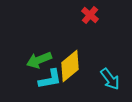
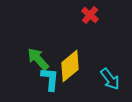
green arrow: moved 1 px left, 1 px up; rotated 70 degrees clockwise
cyan L-shape: rotated 75 degrees counterclockwise
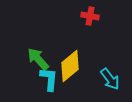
red cross: moved 1 px down; rotated 30 degrees counterclockwise
cyan L-shape: moved 1 px left
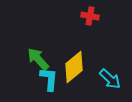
yellow diamond: moved 4 px right, 1 px down
cyan arrow: rotated 10 degrees counterclockwise
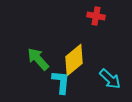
red cross: moved 6 px right
yellow diamond: moved 7 px up
cyan L-shape: moved 12 px right, 3 px down
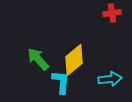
red cross: moved 16 px right, 3 px up; rotated 18 degrees counterclockwise
cyan arrow: rotated 50 degrees counterclockwise
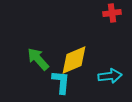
yellow diamond: rotated 16 degrees clockwise
cyan arrow: moved 3 px up
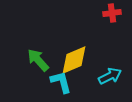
green arrow: moved 1 px down
cyan arrow: rotated 20 degrees counterclockwise
cyan L-shape: rotated 20 degrees counterclockwise
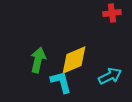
green arrow: rotated 55 degrees clockwise
